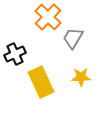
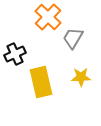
yellow rectangle: rotated 12 degrees clockwise
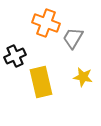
orange cross: moved 2 px left, 6 px down; rotated 24 degrees counterclockwise
black cross: moved 2 px down
yellow star: moved 2 px right; rotated 12 degrees clockwise
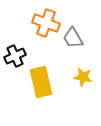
gray trapezoid: rotated 60 degrees counterclockwise
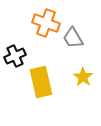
yellow star: rotated 24 degrees clockwise
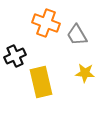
gray trapezoid: moved 4 px right, 3 px up
yellow star: moved 2 px right, 4 px up; rotated 30 degrees counterclockwise
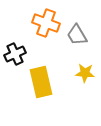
black cross: moved 2 px up
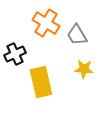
orange cross: rotated 12 degrees clockwise
yellow star: moved 1 px left, 4 px up
